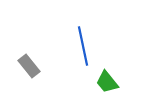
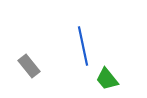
green trapezoid: moved 3 px up
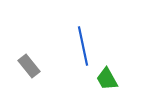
green trapezoid: rotated 10 degrees clockwise
